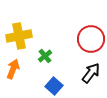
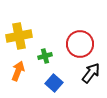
red circle: moved 11 px left, 5 px down
green cross: rotated 24 degrees clockwise
orange arrow: moved 5 px right, 2 px down
blue square: moved 3 px up
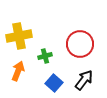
black arrow: moved 7 px left, 7 px down
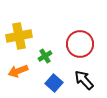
green cross: rotated 16 degrees counterclockwise
orange arrow: rotated 132 degrees counterclockwise
black arrow: rotated 80 degrees counterclockwise
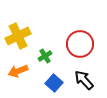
yellow cross: moved 1 px left; rotated 15 degrees counterclockwise
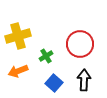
yellow cross: rotated 10 degrees clockwise
green cross: moved 1 px right
black arrow: rotated 45 degrees clockwise
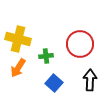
yellow cross: moved 3 px down; rotated 30 degrees clockwise
green cross: rotated 24 degrees clockwise
orange arrow: moved 3 px up; rotated 36 degrees counterclockwise
black arrow: moved 6 px right
